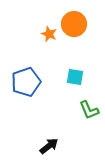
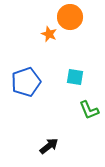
orange circle: moved 4 px left, 7 px up
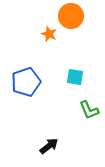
orange circle: moved 1 px right, 1 px up
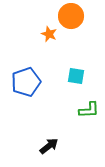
cyan square: moved 1 px right, 1 px up
green L-shape: rotated 70 degrees counterclockwise
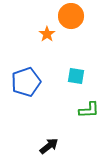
orange star: moved 2 px left; rotated 14 degrees clockwise
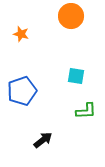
orange star: moved 26 px left; rotated 21 degrees counterclockwise
blue pentagon: moved 4 px left, 9 px down
green L-shape: moved 3 px left, 1 px down
black arrow: moved 6 px left, 6 px up
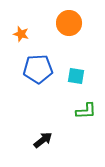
orange circle: moved 2 px left, 7 px down
blue pentagon: moved 16 px right, 22 px up; rotated 16 degrees clockwise
